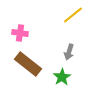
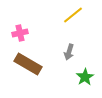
pink cross: rotated 21 degrees counterclockwise
brown rectangle: rotated 8 degrees counterclockwise
green star: moved 23 px right
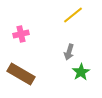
pink cross: moved 1 px right, 1 px down
brown rectangle: moved 7 px left, 10 px down
green star: moved 4 px left, 5 px up
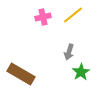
pink cross: moved 22 px right, 17 px up
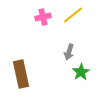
brown rectangle: rotated 48 degrees clockwise
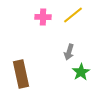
pink cross: rotated 14 degrees clockwise
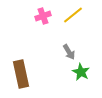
pink cross: moved 1 px up; rotated 21 degrees counterclockwise
gray arrow: rotated 49 degrees counterclockwise
green star: rotated 12 degrees counterclockwise
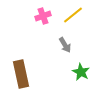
gray arrow: moved 4 px left, 7 px up
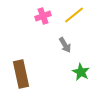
yellow line: moved 1 px right
